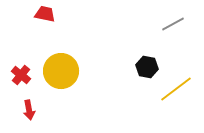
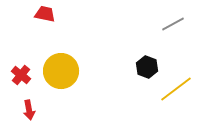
black hexagon: rotated 10 degrees clockwise
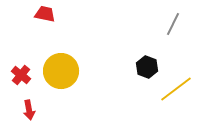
gray line: rotated 35 degrees counterclockwise
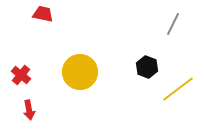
red trapezoid: moved 2 px left
yellow circle: moved 19 px right, 1 px down
yellow line: moved 2 px right
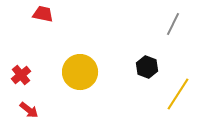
red cross: rotated 12 degrees clockwise
yellow line: moved 5 px down; rotated 20 degrees counterclockwise
red arrow: rotated 42 degrees counterclockwise
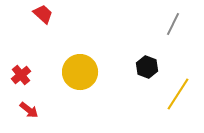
red trapezoid: rotated 30 degrees clockwise
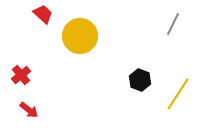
black hexagon: moved 7 px left, 13 px down
yellow circle: moved 36 px up
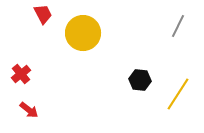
red trapezoid: rotated 20 degrees clockwise
gray line: moved 5 px right, 2 px down
yellow circle: moved 3 px right, 3 px up
red cross: moved 1 px up
black hexagon: rotated 15 degrees counterclockwise
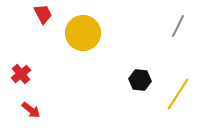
red arrow: moved 2 px right
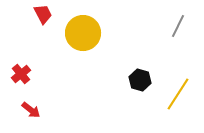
black hexagon: rotated 10 degrees clockwise
